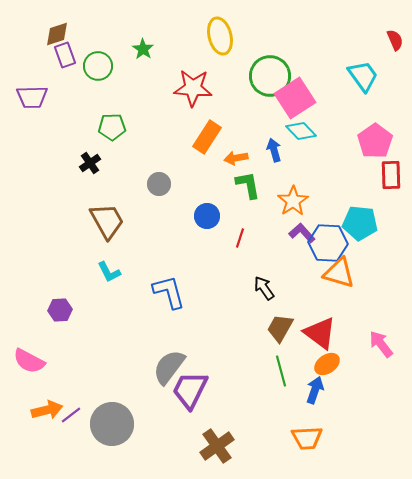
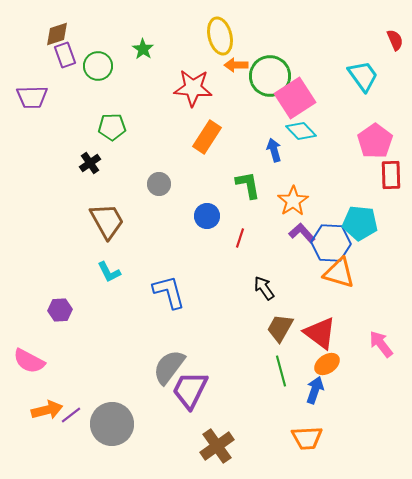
orange arrow at (236, 158): moved 93 px up; rotated 10 degrees clockwise
blue hexagon at (328, 243): moved 3 px right
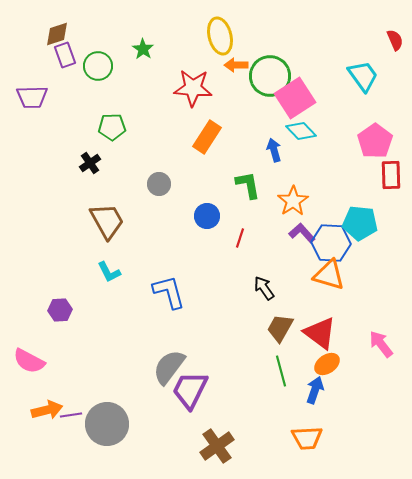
orange triangle at (339, 273): moved 10 px left, 2 px down
purple line at (71, 415): rotated 30 degrees clockwise
gray circle at (112, 424): moved 5 px left
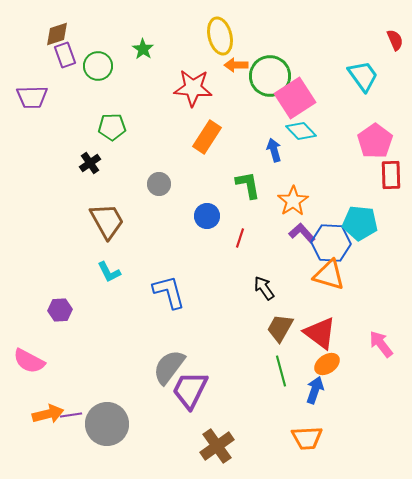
orange arrow at (47, 410): moved 1 px right, 4 px down
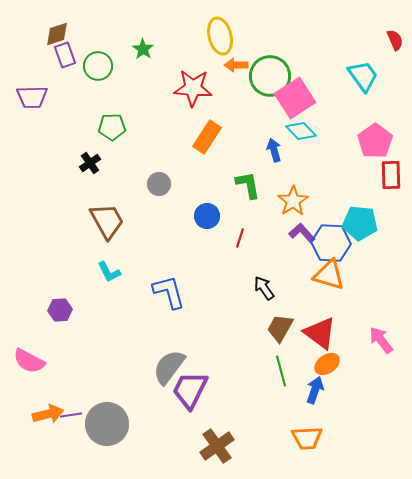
pink arrow at (381, 344): moved 4 px up
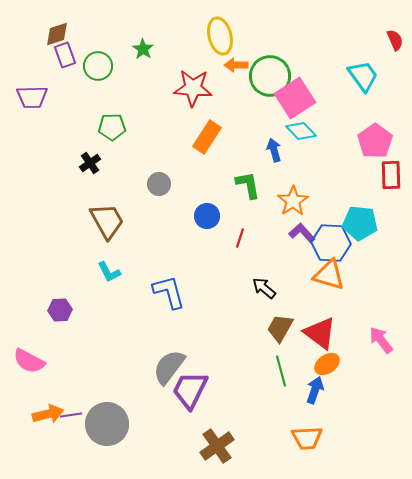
black arrow at (264, 288): rotated 15 degrees counterclockwise
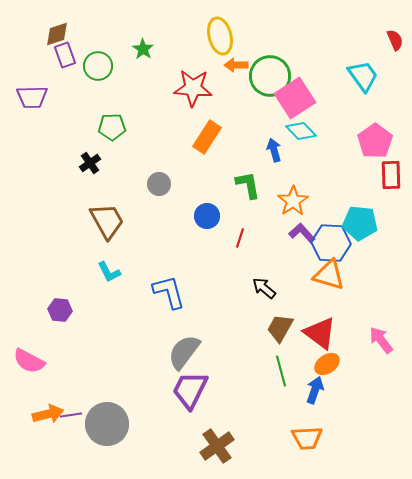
purple hexagon at (60, 310): rotated 10 degrees clockwise
gray semicircle at (169, 367): moved 15 px right, 15 px up
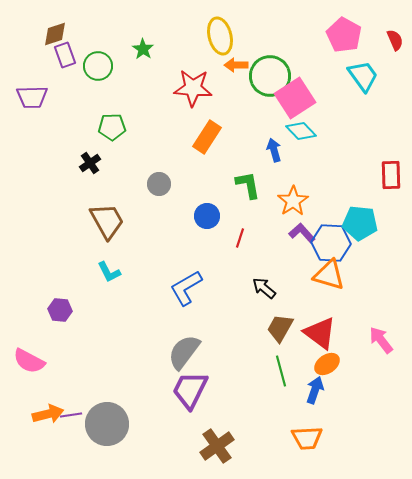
brown diamond at (57, 34): moved 2 px left
pink pentagon at (375, 141): moved 31 px left, 106 px up; rotated 8 degrees counterclockwise
blue L-shape at (169, 292): moved 17 px right, 4 px up; rotated 105 degrees counterclockwise
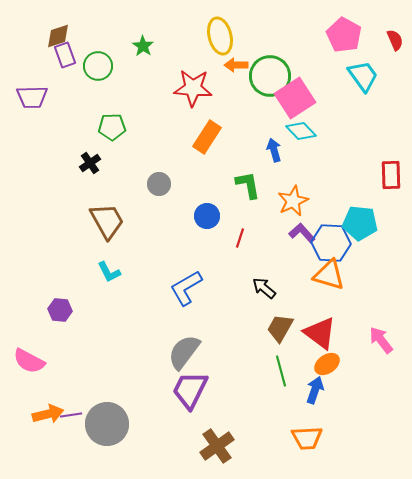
brown diamond at (55, 34): moved 3 px right, 2 px down
green star at (143, 49): moved 3 px up
orange star at (293, 201): rotated 8 degrees clockwise
